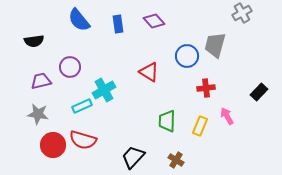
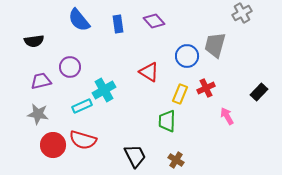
red cross: rotated 18 degrees counterclockwise
yellow rectangle: moved 20 px left, 32 px up
black trapezoid: moved 2 px right, 1 px up; rotated 110 degrees clockwise
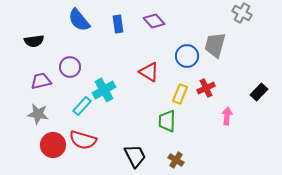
gray cross: rotated 30 degrees counterclockwise
cyan rectangle: rotated 24 degrees counterclockwise
pink arrow: rotated 36 degrees clockwise
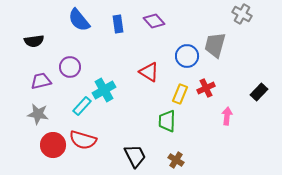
gray cross: moved 1 px down
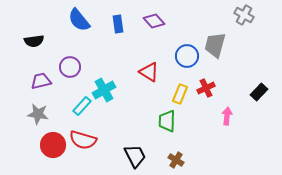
gray cross: moved 2 px right, 1 px down
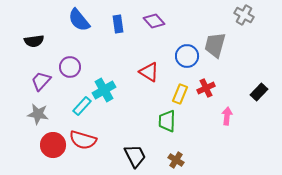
purple trapezoid: rotated 35 degrees counterclockwise
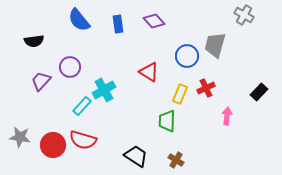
gray star: moved 18 px left, 23 px down
black trapezoid: moved 1 px right; rotated 30 degrees counterclockwise
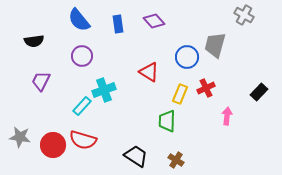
blue circle: moved 1 px down
purple circle: moved 12 px right, 11 px up
purple trapezoid: rotated 15 degrees counterclockwise
cyan cross: rotated 10 degrees clockwise
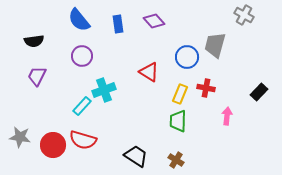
purple trapezoid: moved 4 px left, 5 px up
red cross: rotated 36 degrees clockwise
green trapezoid: moved 11 px right
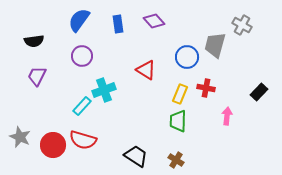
gray cross: moved 2 px left, 10 px down
blue semicircle: rotated 75 degrees clockwise
red triangle: moved 3 px left, 2 px up
gray star: rotated 15 degrees clockwise
